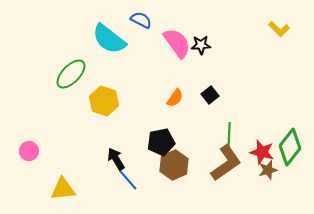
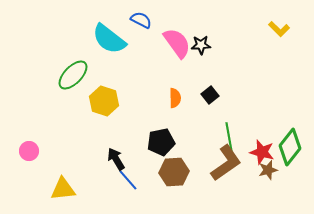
green ellipse: moved 2 px right, 1 px down
orange semicircle: rotated 36 degrees counterclockwise
green line: rotated 12 degrees counterclockwise
brown hexagon: moved 7 px down; rotated 20 degrees clockwise
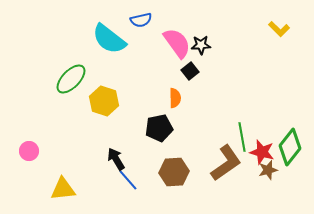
blue semicircle: rotated 140 degrees clockwise
green ellipse: moved 2 px left, 4 px down
black square: moved 20 px left, 24 px up
green line: moved 13 px right
black pentagon: moved 2 px left, 14 px up
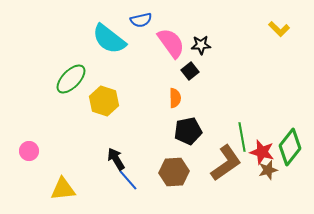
pink semicircle: moved 6 px left
black pentagon: moved 29 px right, 3 px down
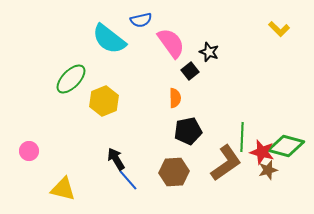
black star: moved 8 px right, 7 px down; rotated 24 degrees clockwise
yellow hexagon: rotated 20 degrees clockwise
green line: rotated 12 degrees clockwise
green diamond: moved 4 px left, 1 px up; rotated 66 degrees clockwise
yellow triangle: rotated 20 degrees clockwise
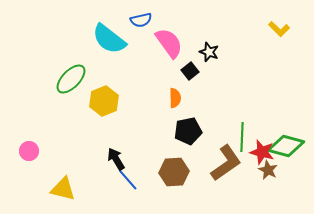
pink semicircle: moved 2 px left
brown star: rotated 30 degrees counterclockwise
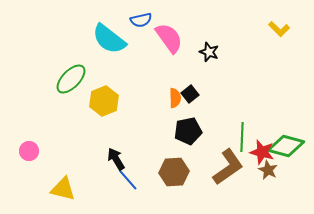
pink semicircle: moved 5 px up
black square: moved 23 px down
brown L-shape: moved 2 px right, 4 px down
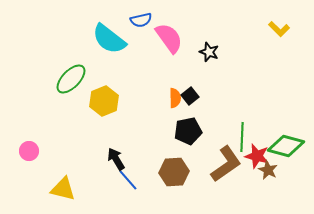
black square: moved 2 px down
red star: moved 5 px left, 4 px down
brown L-shape: moved 2 px left, 3 px up
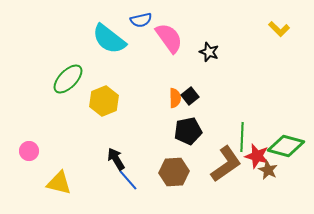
green ellipse: moved 3 px left
yellow triangle: moved 4 px left, 6 px up
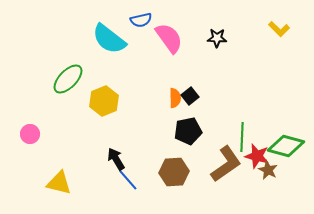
black star: moved 8 px right, 14 px up; rotated 18 degrees counterclockwise
pink circle: moved 1 px right, 17 px up
